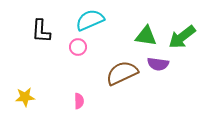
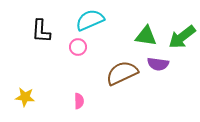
yellow star: rotated 12 degrees clockwise
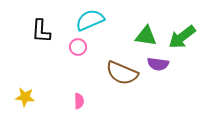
brown semicircle: rotated 132 degrees counterclockwise
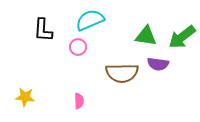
black L-shape: moved 2 px right, 1 px up
brown semicircle: rotated 24 degrees counterclockwise
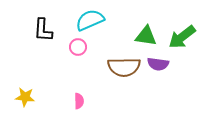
brown semicircle: moved 2 px right, 6 px up
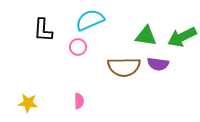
green arrow: rotated 12 degrees clockwise
yellow star: moved 3 px right, 6 px down
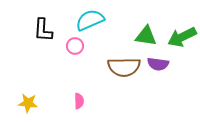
pink circle: moved 3 px left, 1 px up
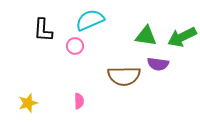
brown semicircle: moved 9 px down
yellow star: rotated 24 degrees counterclockwise
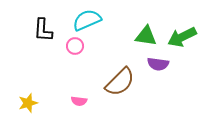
cyan semicircle: moved 3 px left
brown semicircle: moved 4 px left, 6 px down; rotated 44 degrees counterclockwise
pink semicircle: rotated 98 degrees clockwise
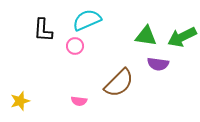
brown semicircle: moved 1 px left, 1 px down
yellow star: moved 8 px left, 2 px up
